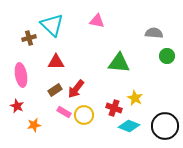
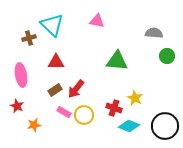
green triangle: moved 2 px left, 2 px up
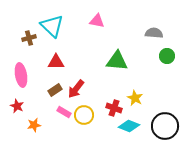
cyan triangle: moved 1 px down
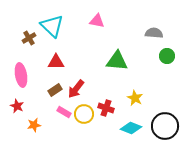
brown cross: rotated 16 degrees counterclockwise
red cross: moved 8 px left
yellow circle: moved 1 px up
cyan diamond: moved 2 px right, 2 px down
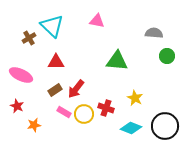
pink ellipse: rotated 55 degrees counterclockwise
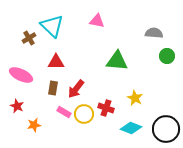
brown rectangle: moved 2 px left, 2 px up; rotated 48 degrees counterclockwise
black circle: moved 1 px right, 3 px down
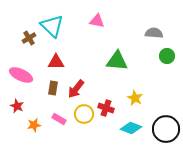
pink rectangle: moved 5 px left, 7 px down
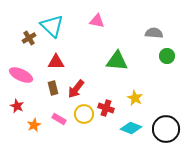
brown rectangle: rotated 24 degrees counterclockwise
orange star: rotated 16 degrees counterclockwise
